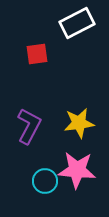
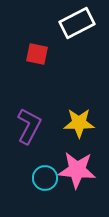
red square: rotated 20 degrees clockwise
yellow star: rotated 8 degrees clockwise
cyan circle: moved 3 px up
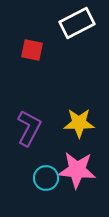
red square: moved 5 px left, 4 px up
purple L-shape: moved 2 px down
cyan circle: moved 1 px right
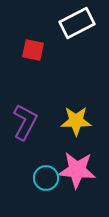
red square: moved 1 px right
yellow star: moved 3 px left, 2 px up
purple L-shape: moved 4 px left, 6 px up
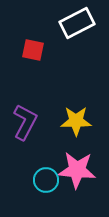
cyan circle: moved 2 px down
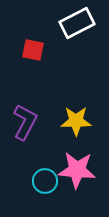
cyan circle: moved 1 px left, 1 px down
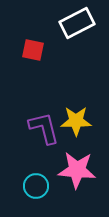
purple L-shape: moved 19 px right, 6 px down; rotated 42 degrees counterclockwise
cyan circle: moved 9 px left, 5 px down
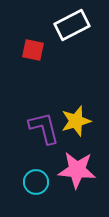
white rectangle: moved 5 px left, 2 px down
yellow star: rotated 16 degrees counterclockwise
cyan circle: moved 4 px up
